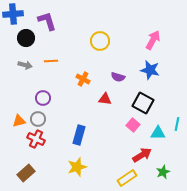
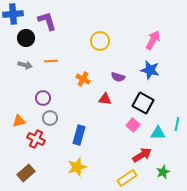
gray circle: moved 12 px right, 1 px up
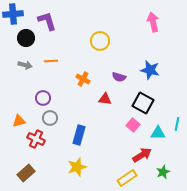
pink arrow: moved 18 px up; rotated 42 degrees counterclockwise
purple semicircle: moved 1 px right
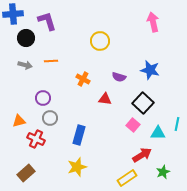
black square: rotated 15 degrees clockwise
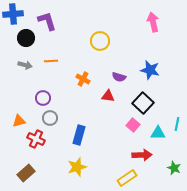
red triangle: moved 3 px right, 3 px up
red arrow: rotated 30 degrees clockwise
green star: moved 11 px right, 4 px up; rotated 24 degrees counterclockwise
